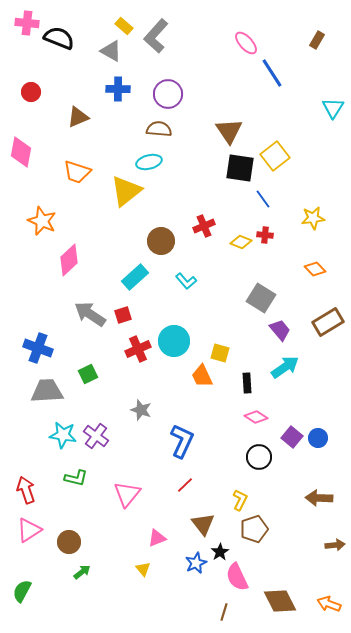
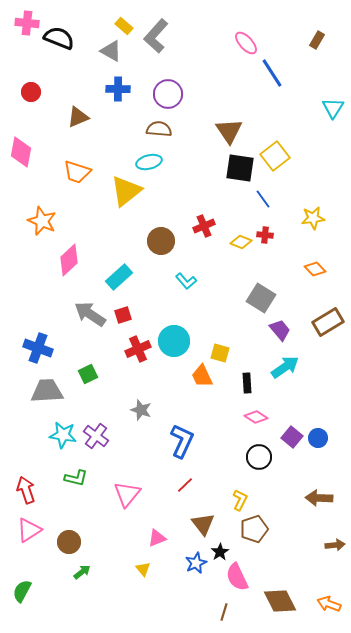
cyan rectangle at (135, 277): moved 16 px left
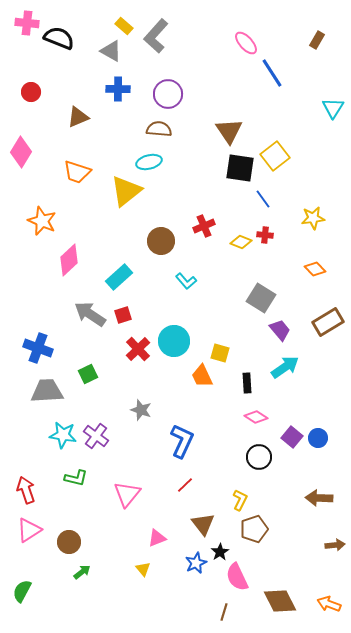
pink diamond at (21, 152): rotated 20 degrees clockwise
red cross at (138, 349): rotated 20 degrees counterclockwise
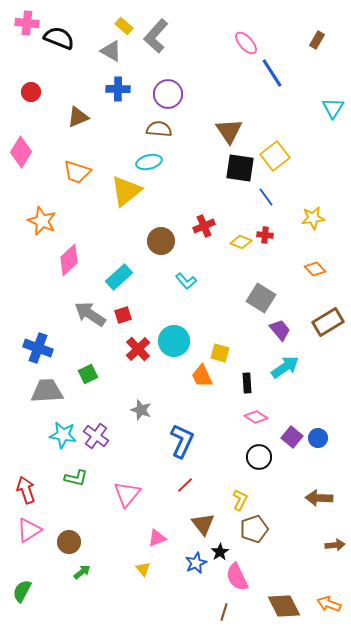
blue line at (263, 199): moved 3 px right, 2 px up
brown diamond at (280, 601): moved 4 px right, 5 px down
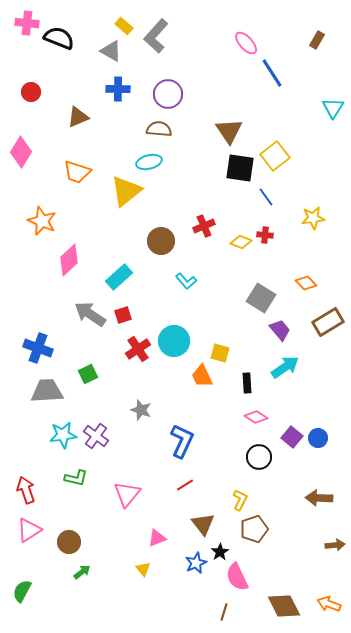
orange diamond at (315, 269): moved 9 px left, 14 px down
red cross at (138, 349): rotated 10 degrees clockwise
cyan star at (63, 435): rotated 16 degrees counterclockwise
red line at (185, 485): rotated 12 degrees clockwise
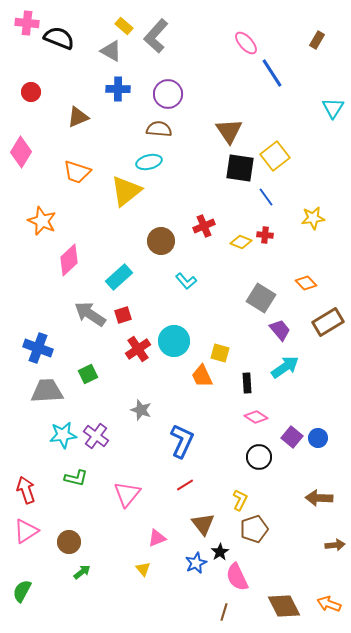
pink triangle at (29, 530): moved 3 px left, 1 px down
